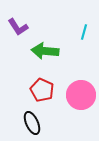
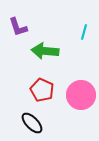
purple L-shape: rotated 15 degrees clockwise
black ellipse: rotated 20 degrees counterclockwise
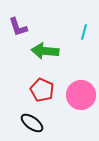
black ellipse: rotated 10 degrees counterclockwise
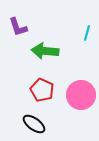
cyan line: moved 3 px right, 1 px down
black ellipse: moved 2 px right, 1 px down
